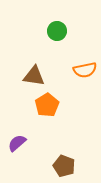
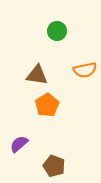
brown triangle: moved 3 px right, 1 px up
purple semicircle: moved 2 px right, 1 px down
brown pentagon: moved 10 px left
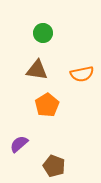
green circle: moved 14 px left, 2 px down
orange semicircle: moved 3 px left, 4 px down
brown triangle: moved 5 px up
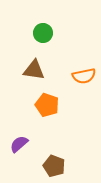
brown triangle: moved 3 px left
orange semicircle: moved 2 px right, 2 px down
orange pentagon: rotated 20 degrees counterclockwise
